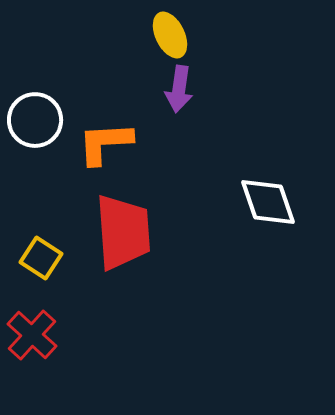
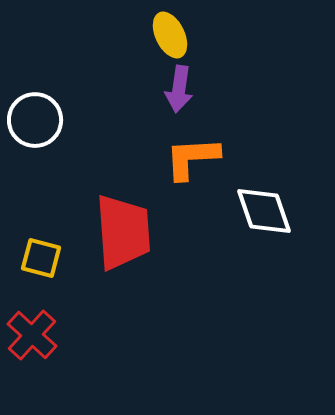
orange L-shape: moved 87 px right, 15 px down
white diamond: moved 4 px left, 9 px down
yellow square: rotated 18 degrees counterclockwise
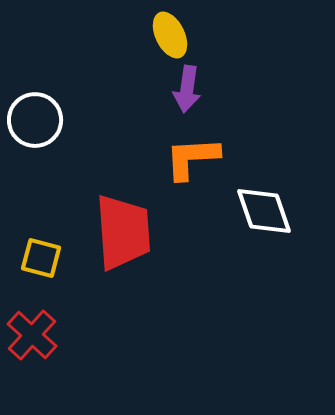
purple arrow: moved 8 px right
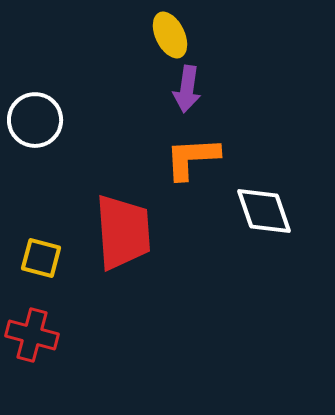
red cross: rotated 27 degrees counterclockwise
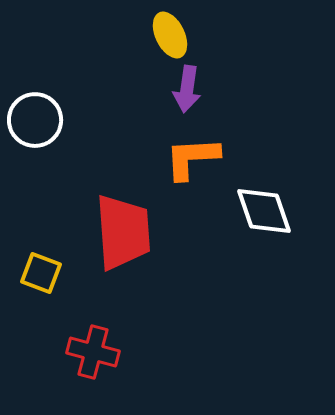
yellow square: moved 15 px down; rotated 6 degrees clockwise
red cross: moved 61 px right, 17 px down
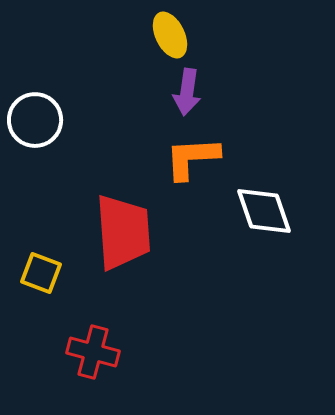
purple arrow: moved 3 px down
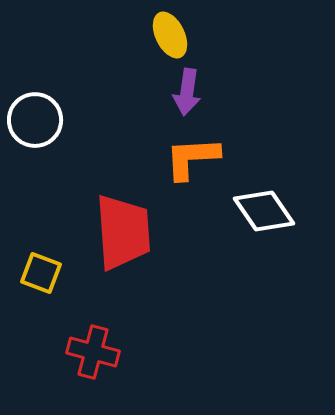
white diamond: rotated 16 degrees counterclockwise
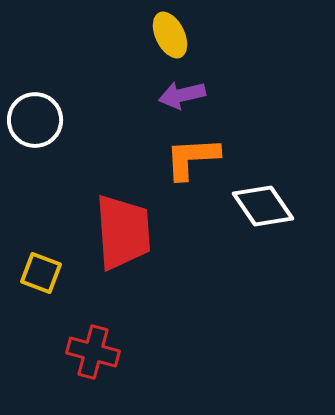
purple arrow: moved 5 px left, 3 px down; rotated 69 degrees clockwise
white diamond: moved 1 px left, 5 px up
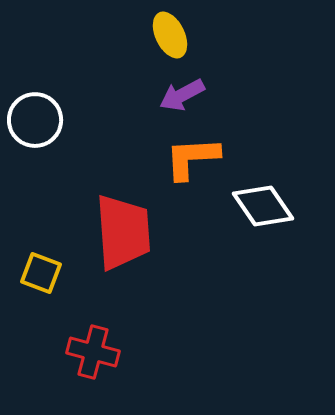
purple arrow: rotated 15 degrees counterclockwise
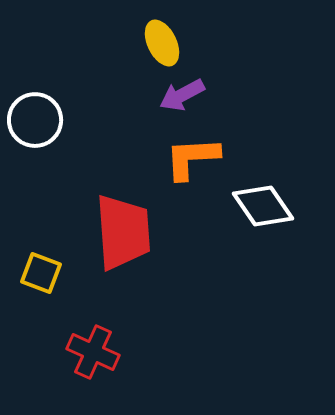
yellow ellipse: moved 8 px left, 8 px down
red cross: rotated 9 degrees clockwise
